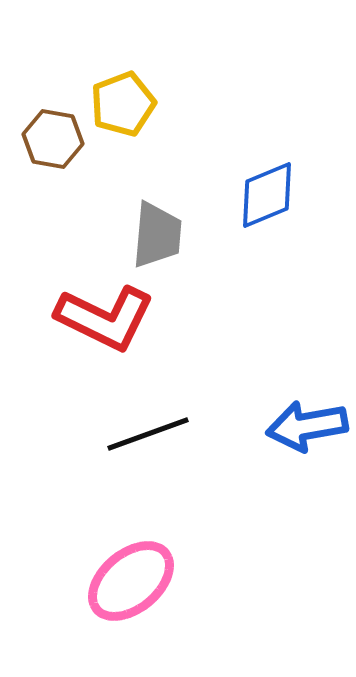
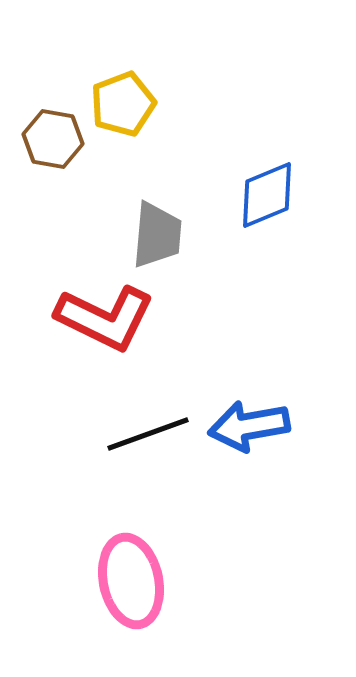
blue arrow: moved 58 px left
pink ellipse: rotated 62 degrees counterclockwise
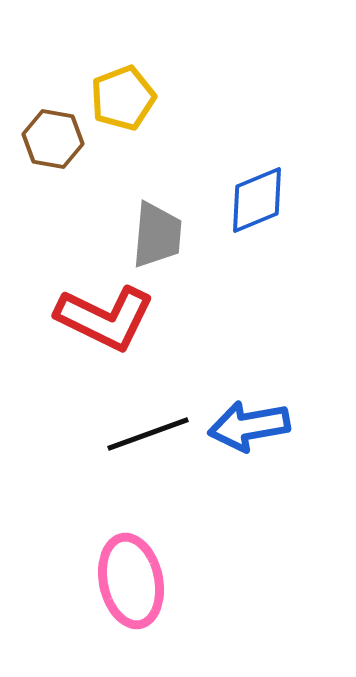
yellow pentagon: moved 6 px up
blue diamond: moved 10 px left, 5 px down
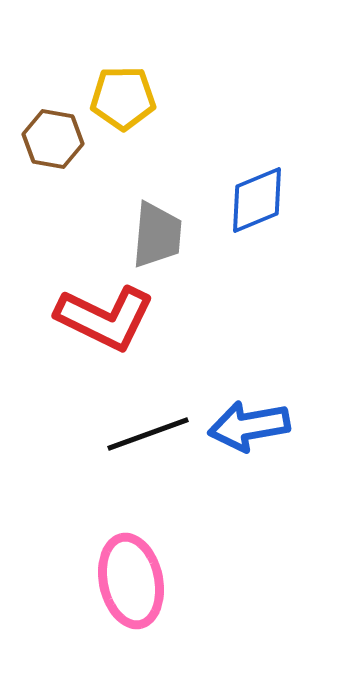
yellow pentagon: rotated 20 degrees clockwise
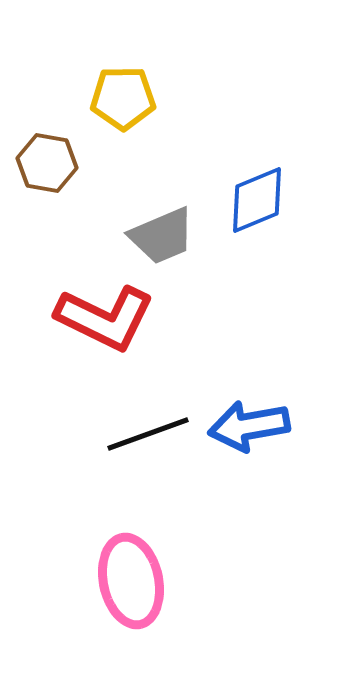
brown hexagon: moved 6 px left, 24 px down
gray trapezoid: moved 5 px right, 1 px down; rotated 62 degrees clockwise
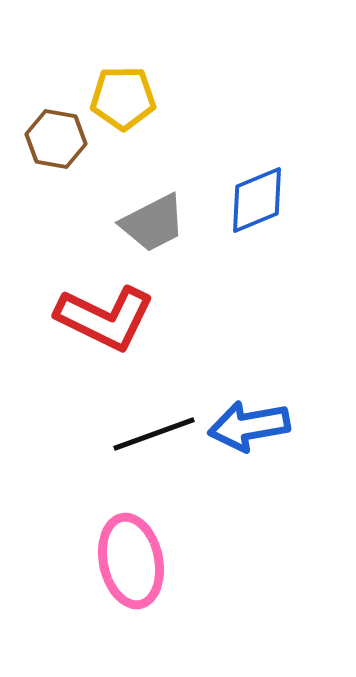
brown hexagon: moved 9 px right, 24 px up
gray trapezoid: moved 9 px left, 13 px up; rotated 4 degrees counterclockwise
black line: moved 6 px right
pink ellipse: moved 20 px up
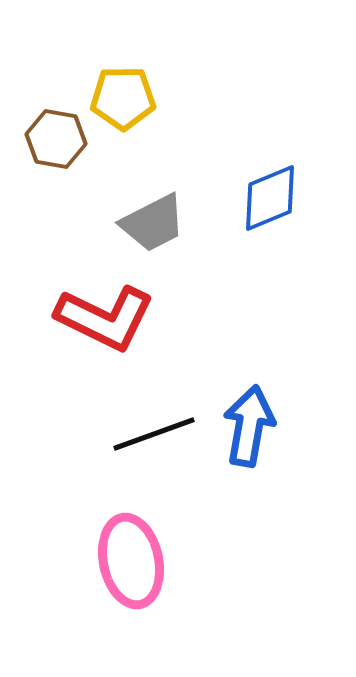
blue diamond: moved 13 px right, 2 px up
blue arrow: rotated 110 degrees clockwise
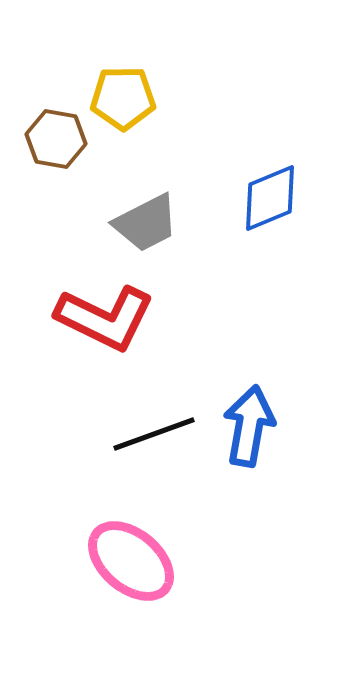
gray trapezoid: moved 7 px left
pink ellipse: rotated 38 degrees counterclockwise
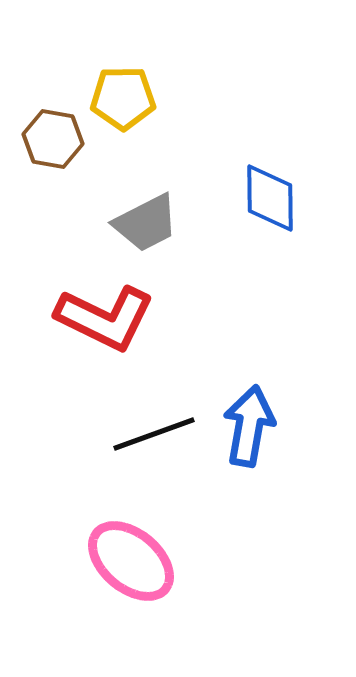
brown hexagon: moved 3 px left
blue diamond: rotated 68 degrees counterclockwise
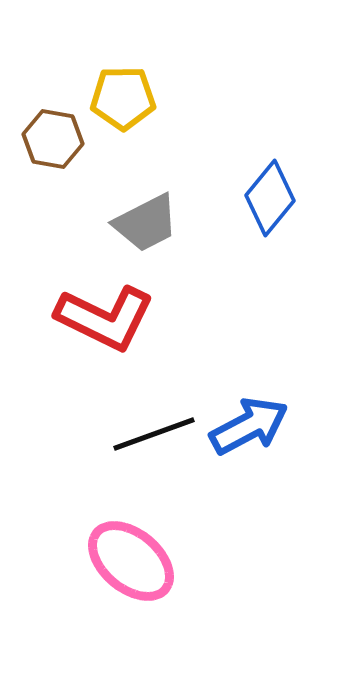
blue diamond: rotated 40 degrees clockwise
blue arrow: rotated 52 degrees clockwise
